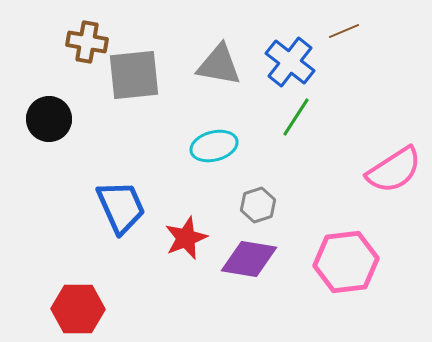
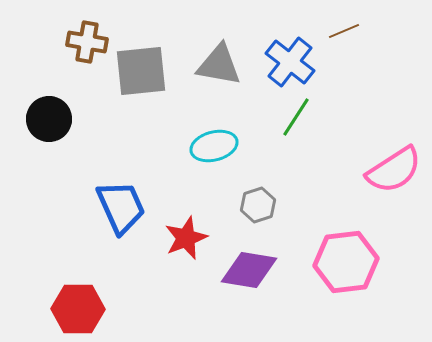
gray square: moved 7 px right, 4 px up
purple diamond: moved 11 px down
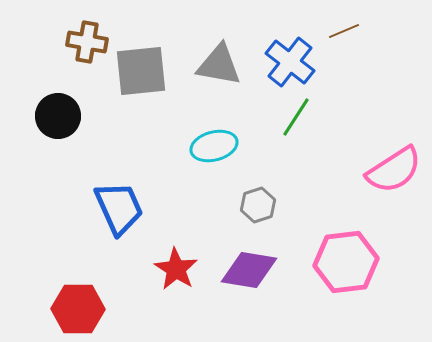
black circle: moved 9 px right, 3 px up
blue trapezoid: moved 2 px left, 1 px down
red star: moved 10 px left, 31 px down; rotated 18 degrees counterclockwise
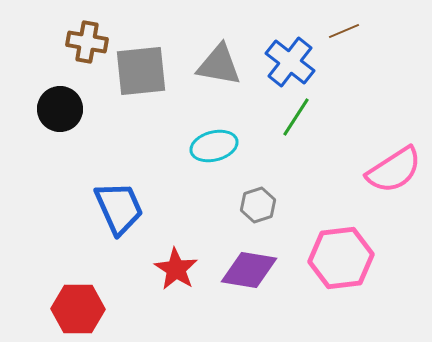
black circle: moved 2 px right, 7 px up
pink hexagon: moved 5 px left, 4 px up
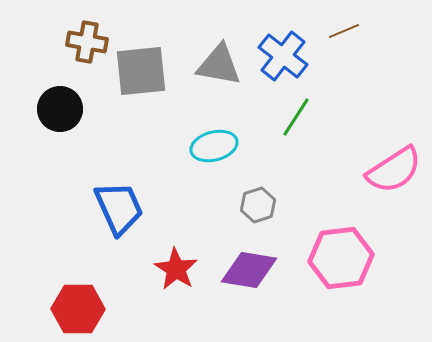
blue cross: moved 7 px left, 6 px up
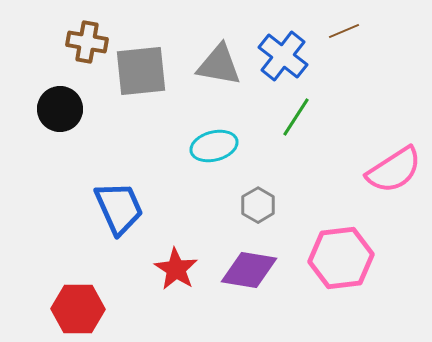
gray hexagon: rotated 12 degrees counterclockwise
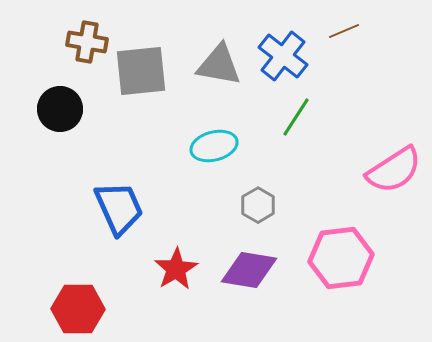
red star: rotated 9 degrees clockwise
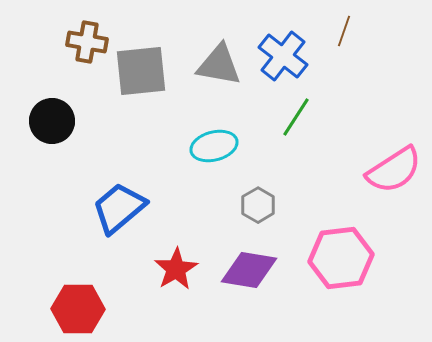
brown line: rotated 48 degrees counterclockwise
black circle: moved 8 px left, 12 px down
blue trapezoid: rotated 106 degrees counterclockwise
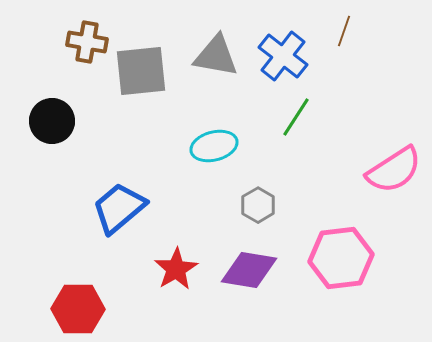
gray triangle: moved 3 px left, 9 px up
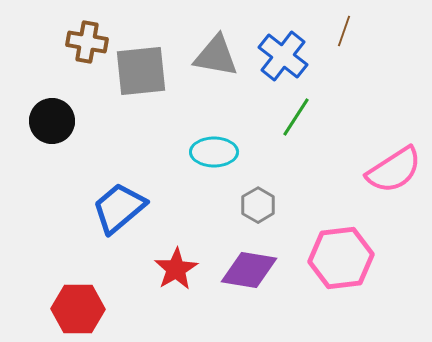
cyan ellipse: moved 6 px down; rotated 15 degrees clockwise
